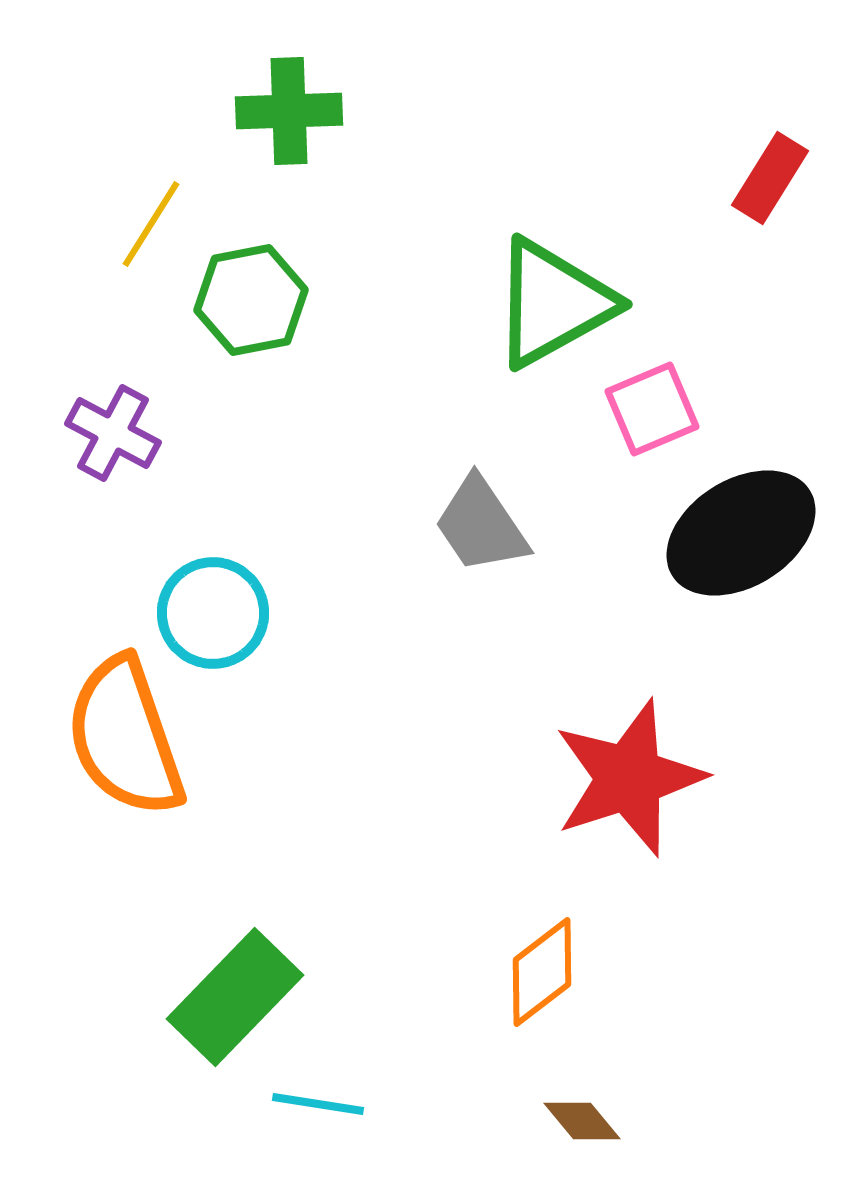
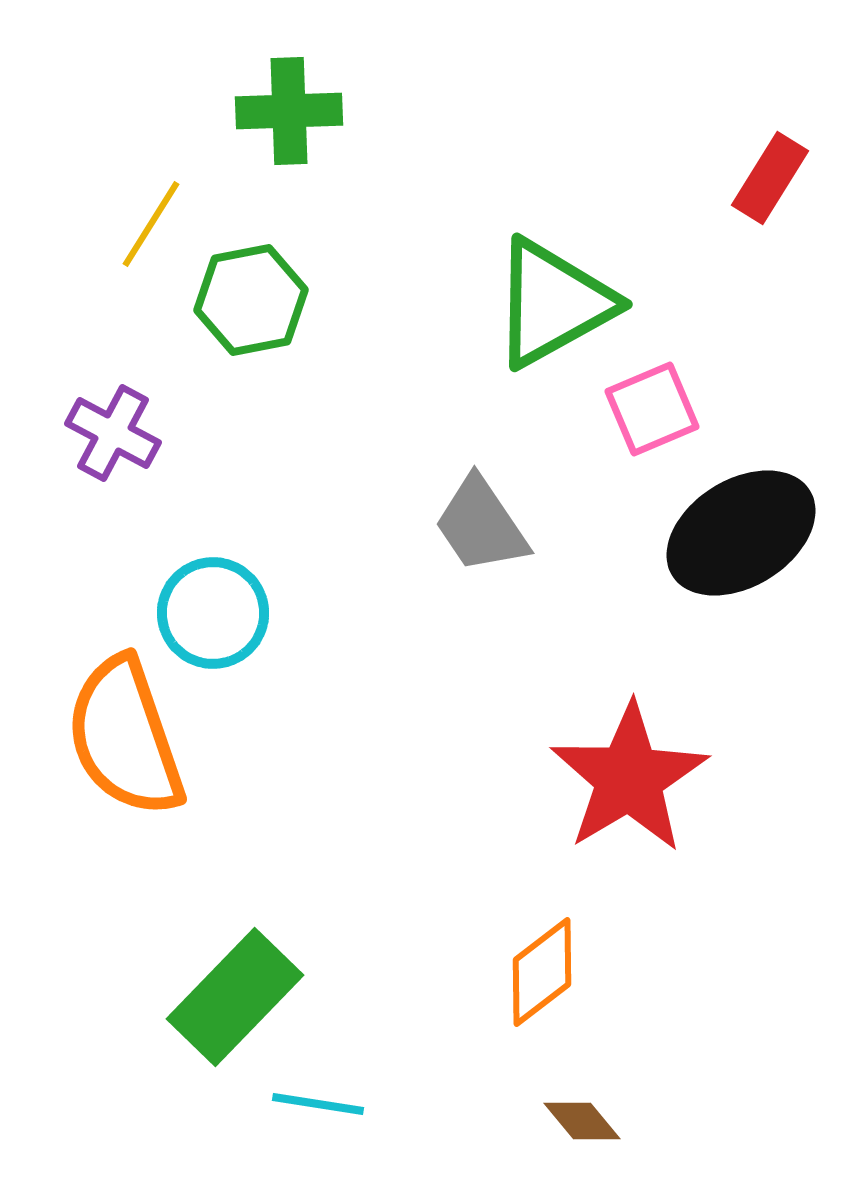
red star: rotated 13 degrees counterclockwise
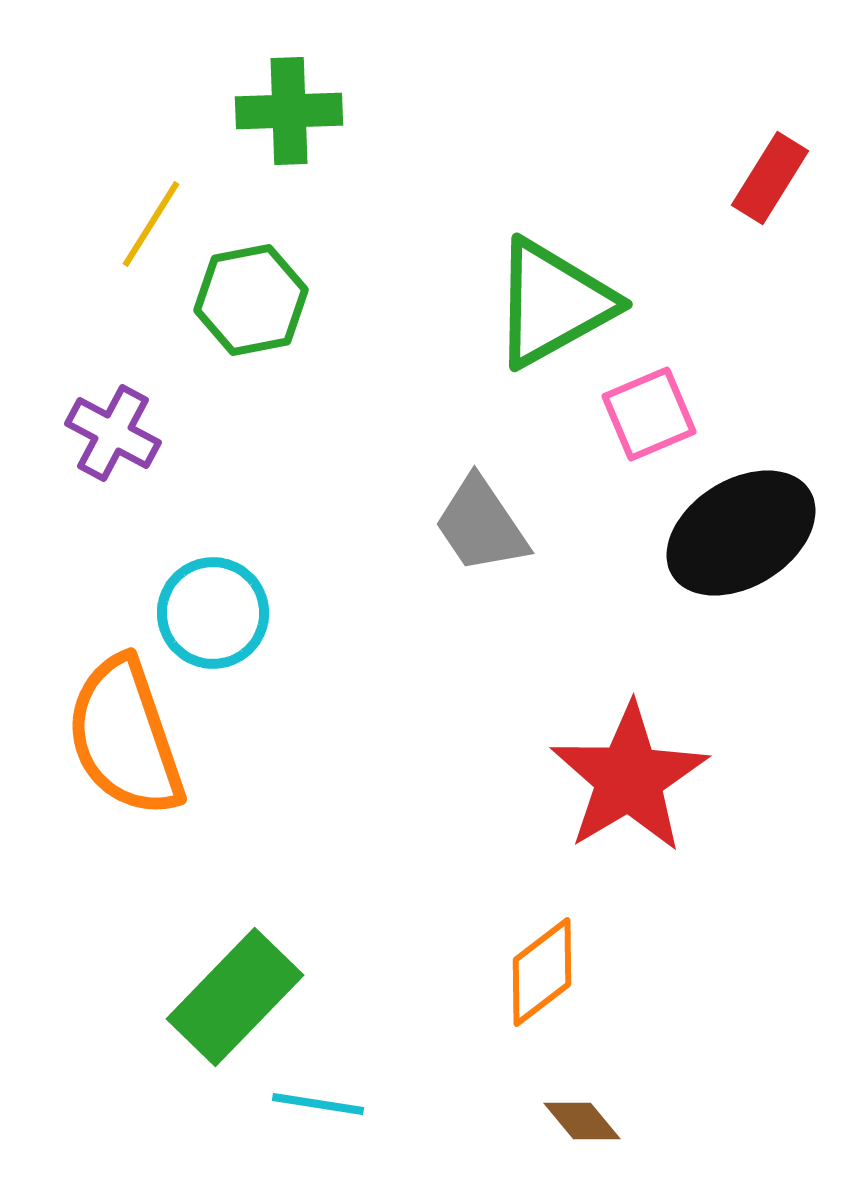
pink square: moved 3 px left, 5 px down
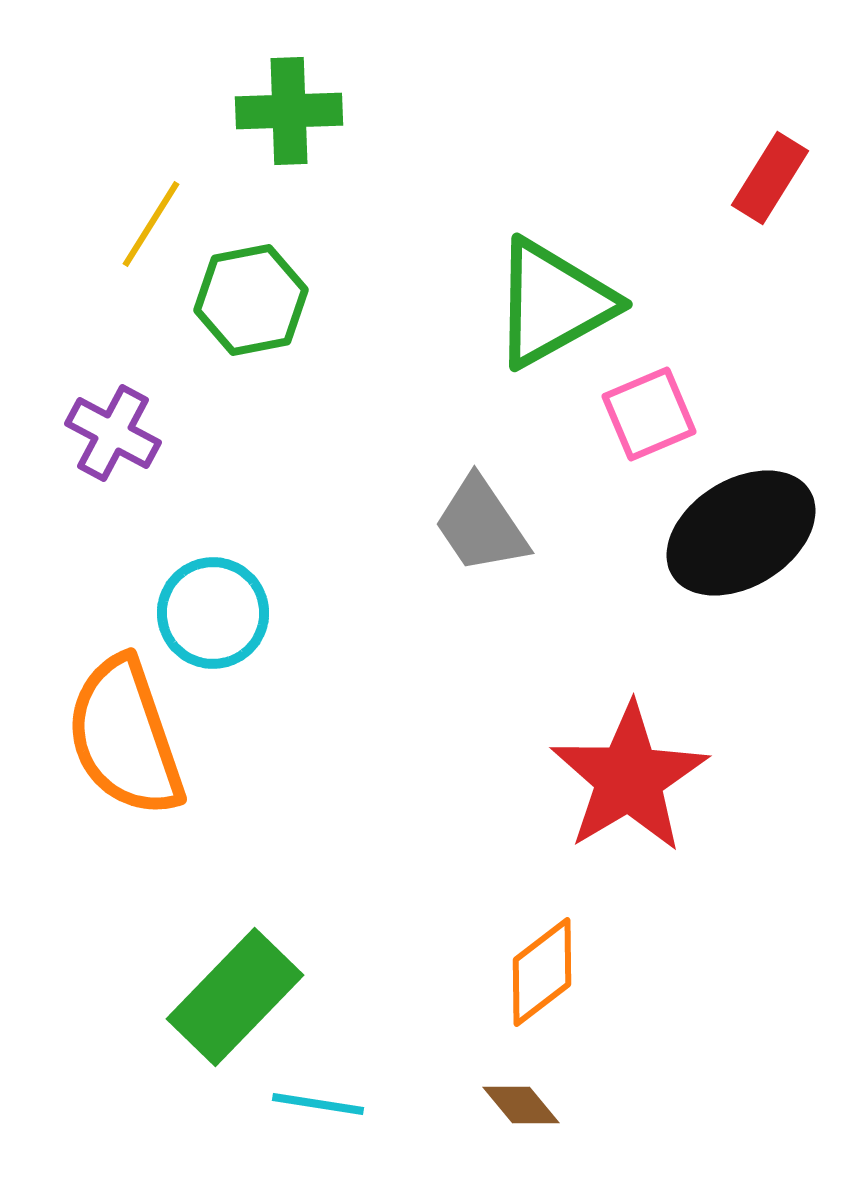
brown diamond: moved 61 px left, 16 px up
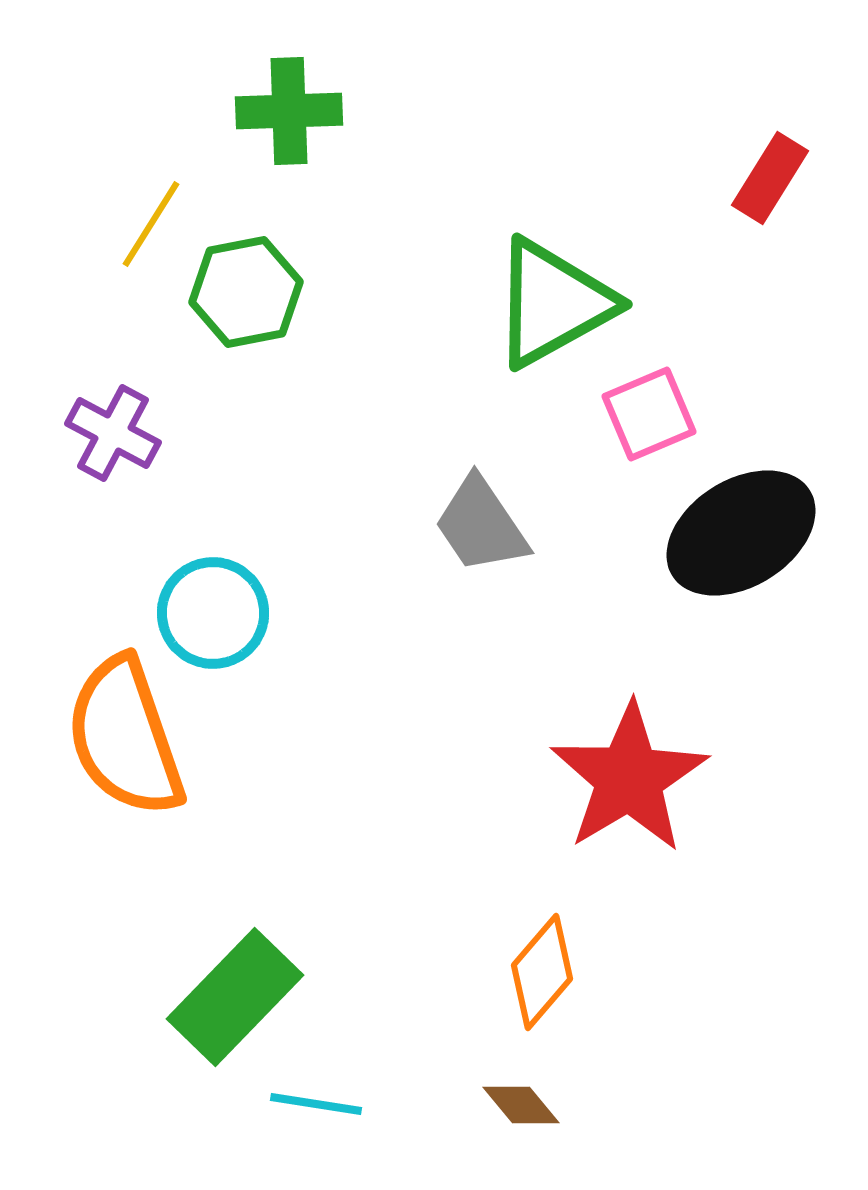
green hexagon: moved 5 px left, 8 px up
orange diamond: rotated 12 degrees counterclockwise
cyan line: moved 2 px left
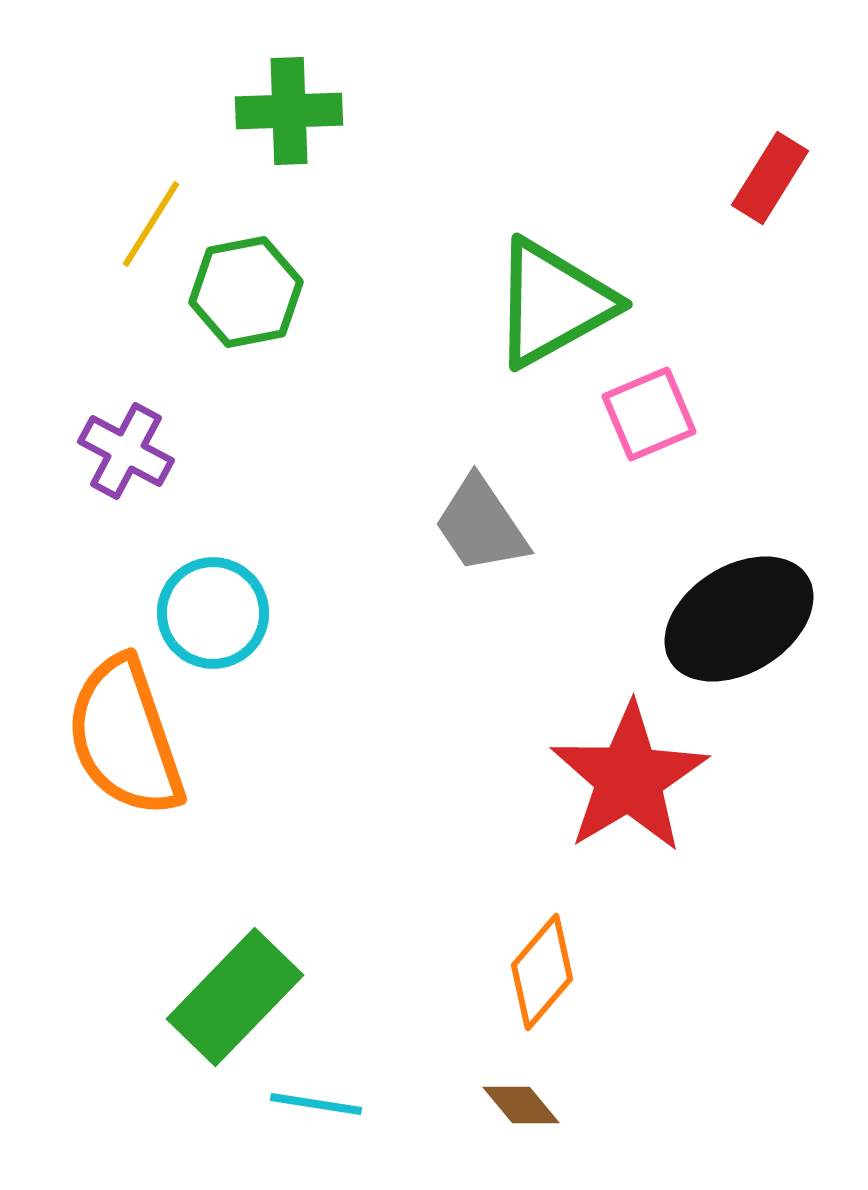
purple cross: moved 13 px right, 18 px down
black ellipse: moved 2 px left, 86 px down
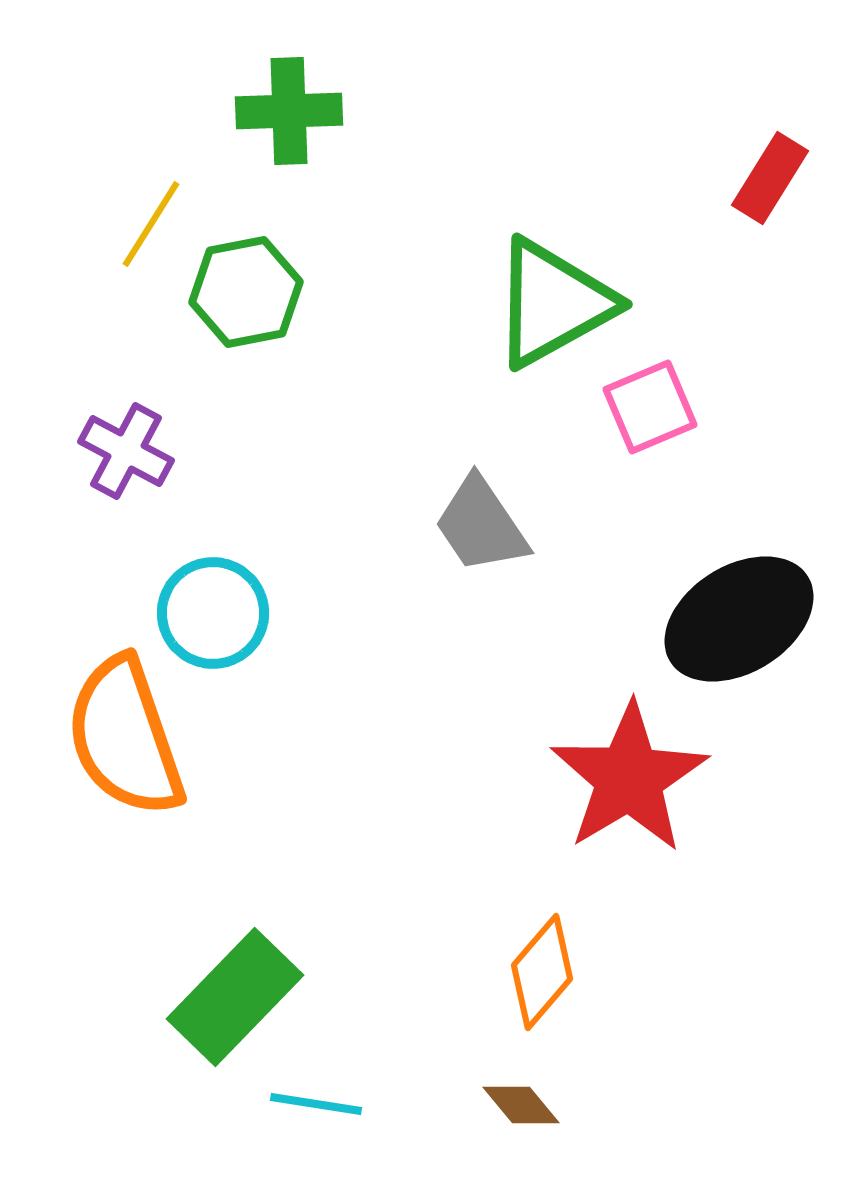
pink square: moved 1 px right, 7 px up
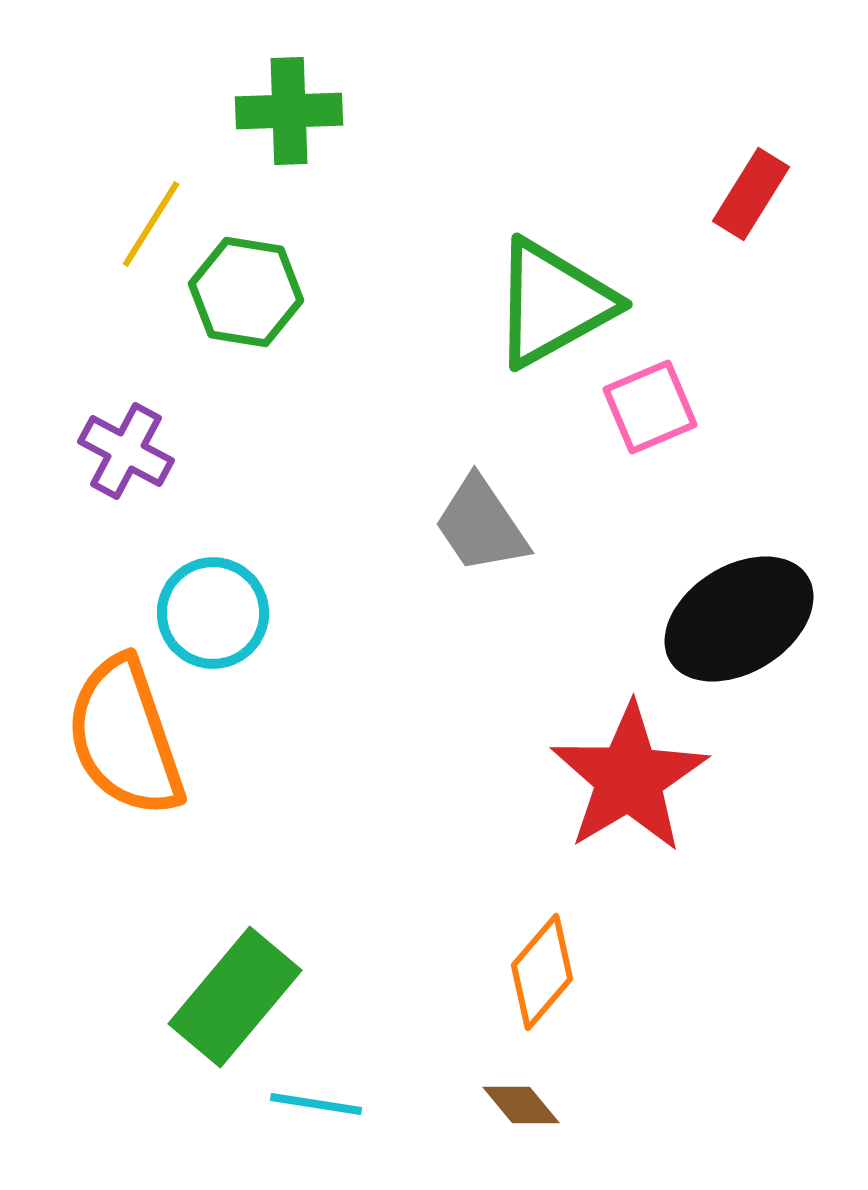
red rectangle: moved 19 px left, 16 px down
green hexagon: rotated 20 degrees clockwise
green rectangle: rotated 4 degrees counterclockwise
